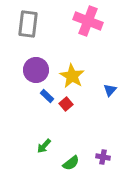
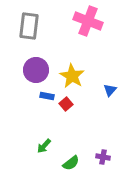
gray rectangle: moved 1 px right, 2 px down
blue rectangle: rotated 32 degrees counterclockwise
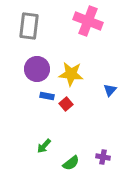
purple circle: moved 1 px right, 1 px up
yellow star: moved 1 px left, 2 px up; rotated 25 degrees counterclockwise
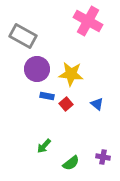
pink cross: rotated 8 degrees clockwise
gray rectangle: moved 6 px left, 10 px down; rotated 68 degrees counterclockwise
blue triangle: moved 13 px left, 14 px down; rotated 32 degrees counterclockwise
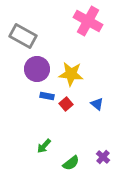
purple cross: rotated 32 degrees clockwise
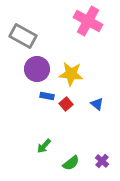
purple cross: moved 1 px left, 4 px down
